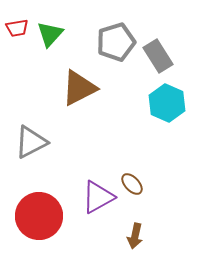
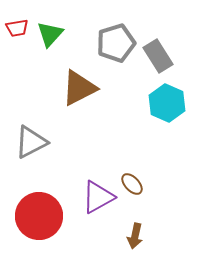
gray pentagon: moved 1 px down
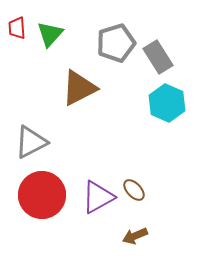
red trapezoid: rotated 95 degrees clockwise
gray rectangle: moved 1 px down
brown ellipse: moved 2 px right, 6 px down
red circle: moved 3 px right, 21 px up
brown arrow: rotated 55 degrees clockwise
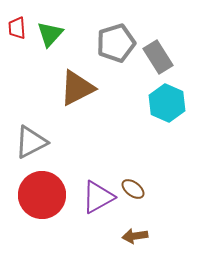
brown triangle: moved 2 px left
brown ellipse: moved 1 px left, 1 px up; rotated 10 degrees counterclockwise
brown arrow: rotated 15 degrees clockwise
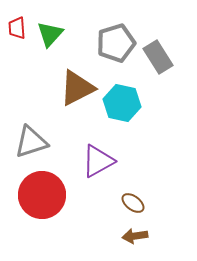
cyan hexagon: moved 45 px left; rotated 12 degrees counterclockwise
gray triangle: rotated 9 degrees clockwise
brown ellipse: moved 14 px down
purple triangle: moved 36 px up
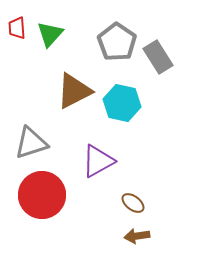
gray pentagon: moved 1 px right, 1 px up; rotated 21 degrees counterclockwise
brown triangle: moved 3 px left, 3 px down
gray triangle: moved 1 px down
brown arrow: moved 2 px right
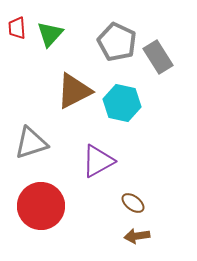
gray pentagon: rotated 9 degrees counterclockwise
red circle: moved 1 px left, 11 px down
